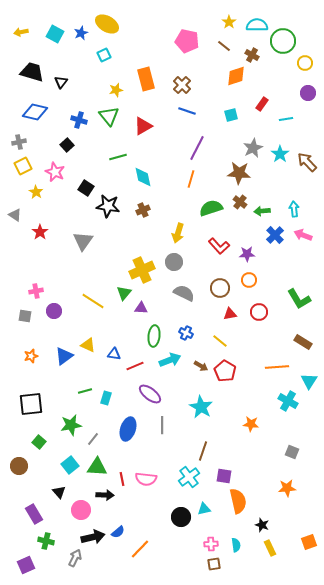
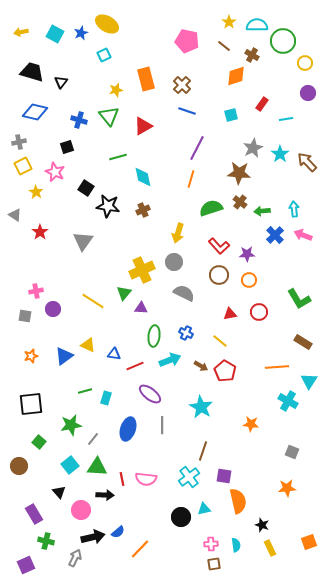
black square at (67, 145): moved 2 px down; rotated 24 degrees clockwise
brown circle at (220, 288): moved 1 px left, 13 px up
purple circle at (54, 311): moved 1 px left, 2 px up
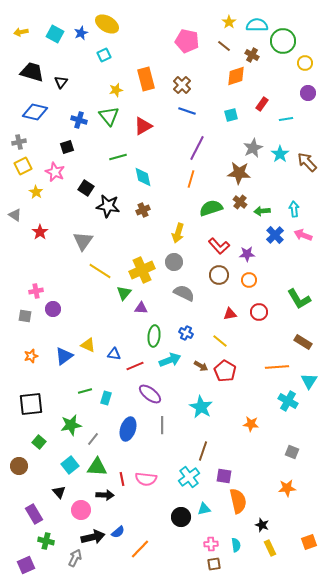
yellow line at (93, 301): moved 7 px right, 30 px up
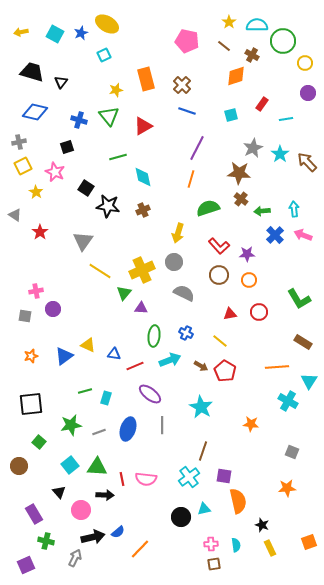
brown cross at (240, 202): moved 1 px right, 3 px up
green semicircle at (211, 208): moved 3 px left
gray line at (93, 439): moved 6 px right, 7 px up; rotated 32 degrees clockwise
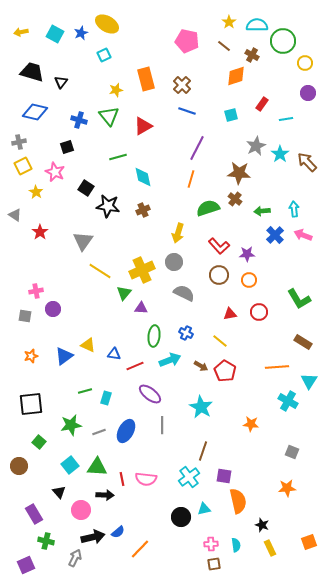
gray star at (253, 148): moved 3 px right, 2 px up
brown cross at (241, 199): moved 6 px left
blue ellipse at (128, 429): moved 2 px left, 2 px down; rotated 10 degrees clockwise
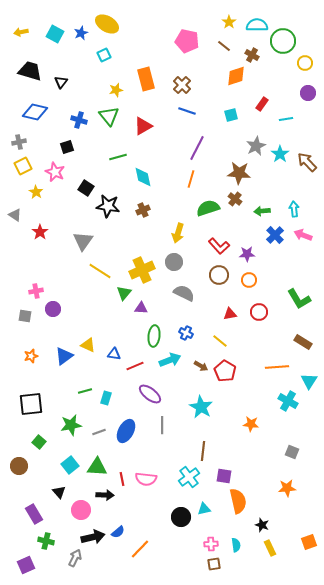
black trapezoid at (32, 72): moved 2 px left, 1 px up
brown line at (203, 451): rotated 12 degrees counterclockwise
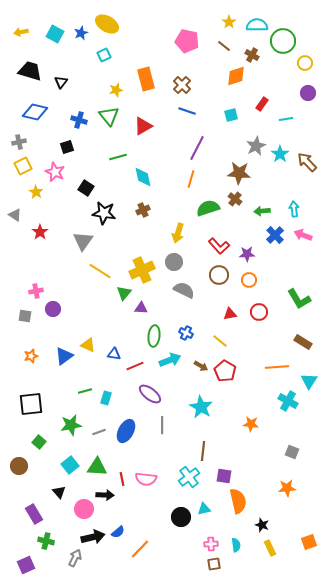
black star at (108, 206): moved 4 px left, 7 px down
gray semicircle at (184, 293): moved 3 px up
pink circle at (81, 510): moved 3 px right, 1 px up
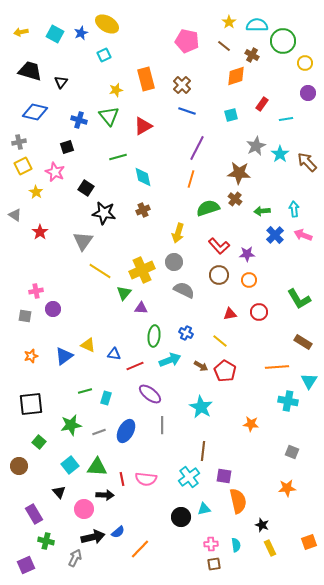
cyan cross at (288, 401): rotated 18 degrees counterclockwise
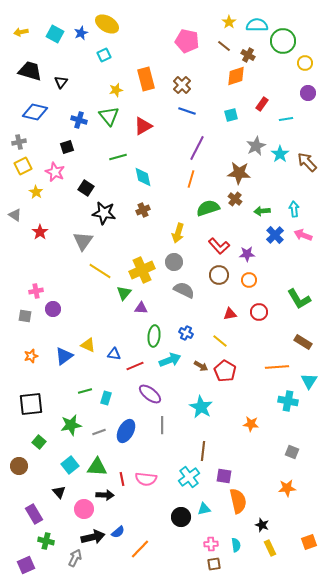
brown cross at (252, 55): moved 4 px left
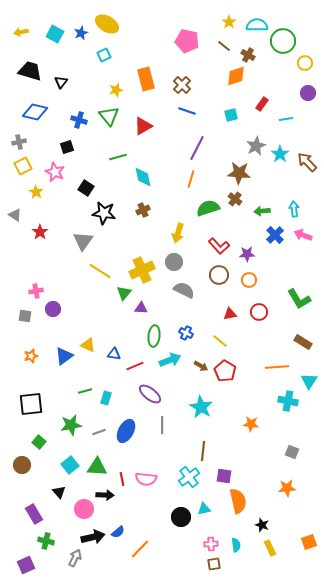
brown circle at (19, 466): moved 3 px right, 1 px up
